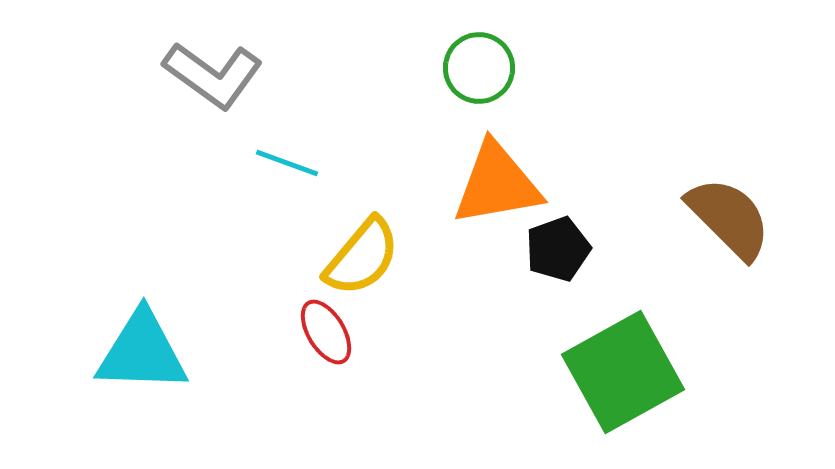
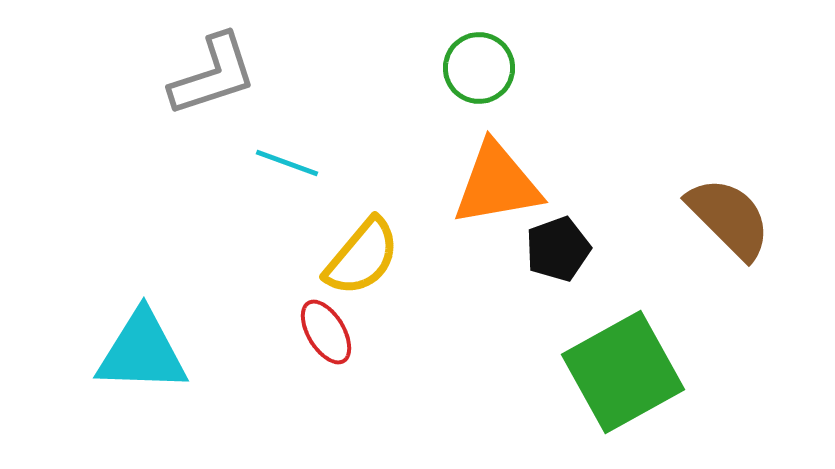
gray L-shape: rotated 54 degrees counterclockwise
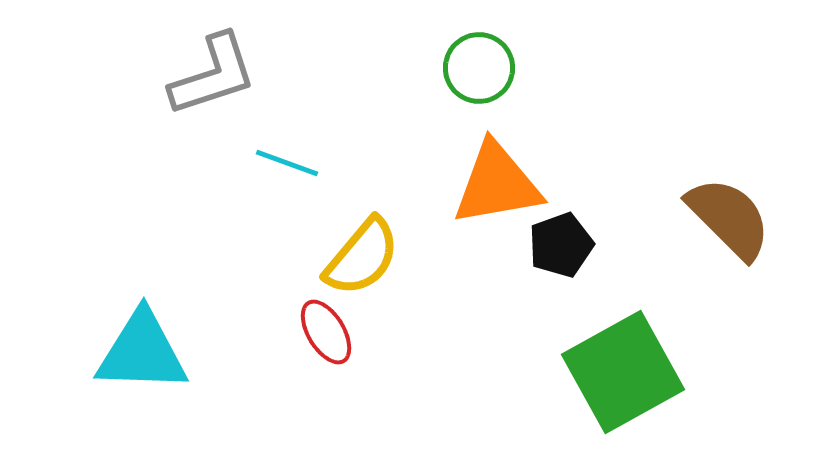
black pentagon: moved 3 px right, 4 px up
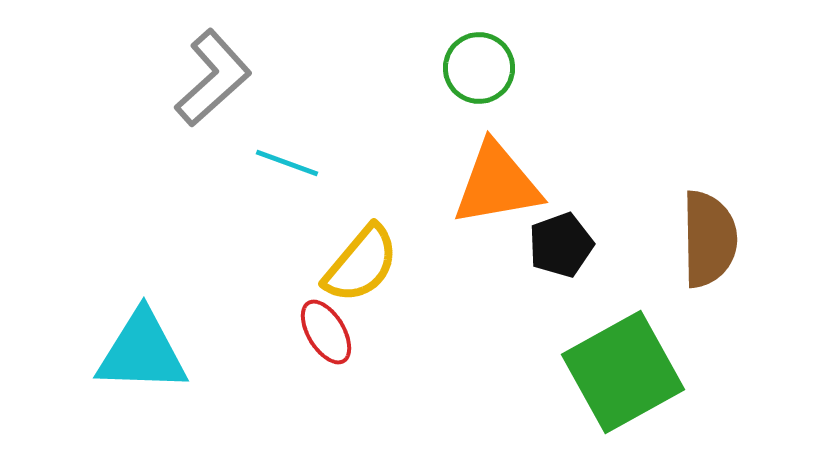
gray L-shape: moved 3 px down; rotated 24 degrees counterclockwise
brown semicircle: moved 20 px left, 21 px down; rotated 44 degrees clockwise
yellow semicircle: moved 1 px left, 7 px down
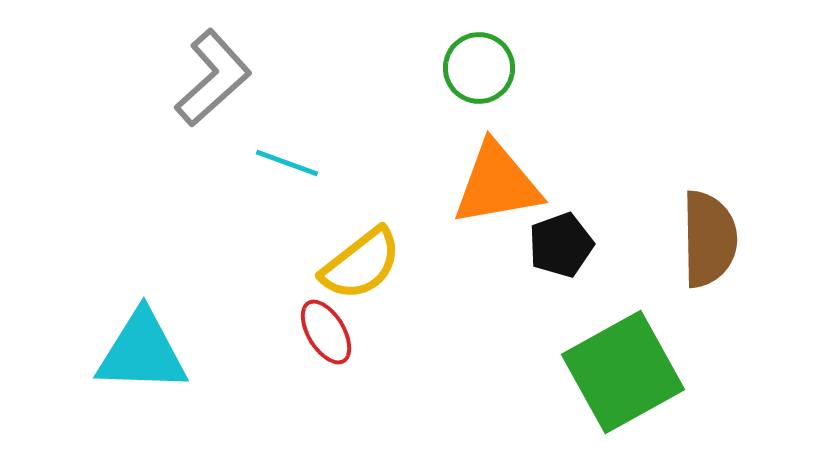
yellow semicircle: rotated 12 degrees clockwise
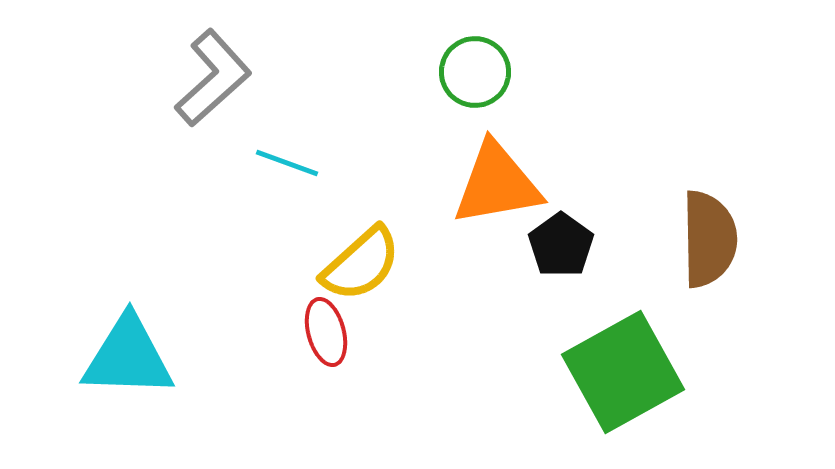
green circle: moved 4 px left, 4 px down
black pentagon: rotated 16 degrees counterclockwise
yellow semicircle: rotated 4 degrees counterclockwise
red ellipse: rotated 16 degrees clockwise
cyan triangle: moved 14 px left, 5 px down
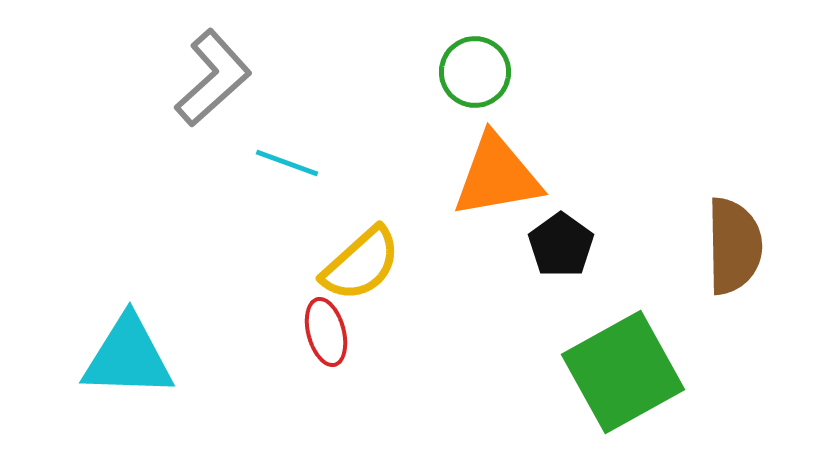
orange triangle: moved 8 px up
brown semicircle: moved 25 px right, 7 px down
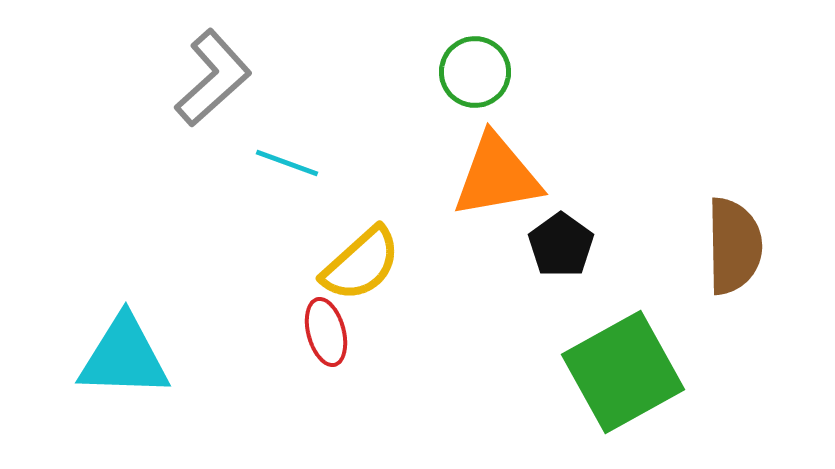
cyan triangle: moved 4 px left
